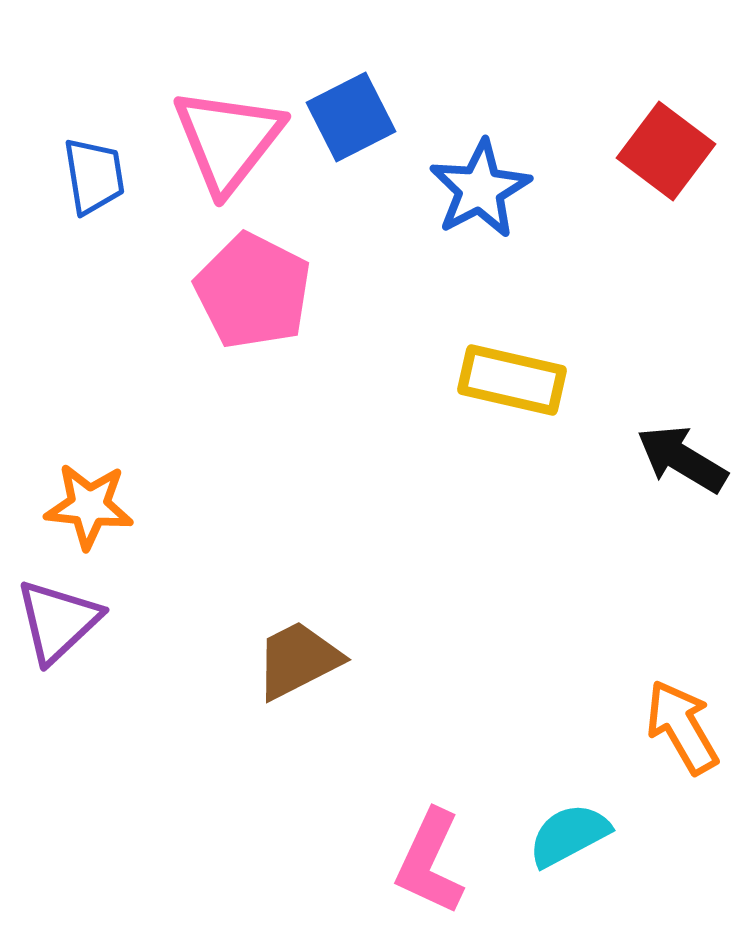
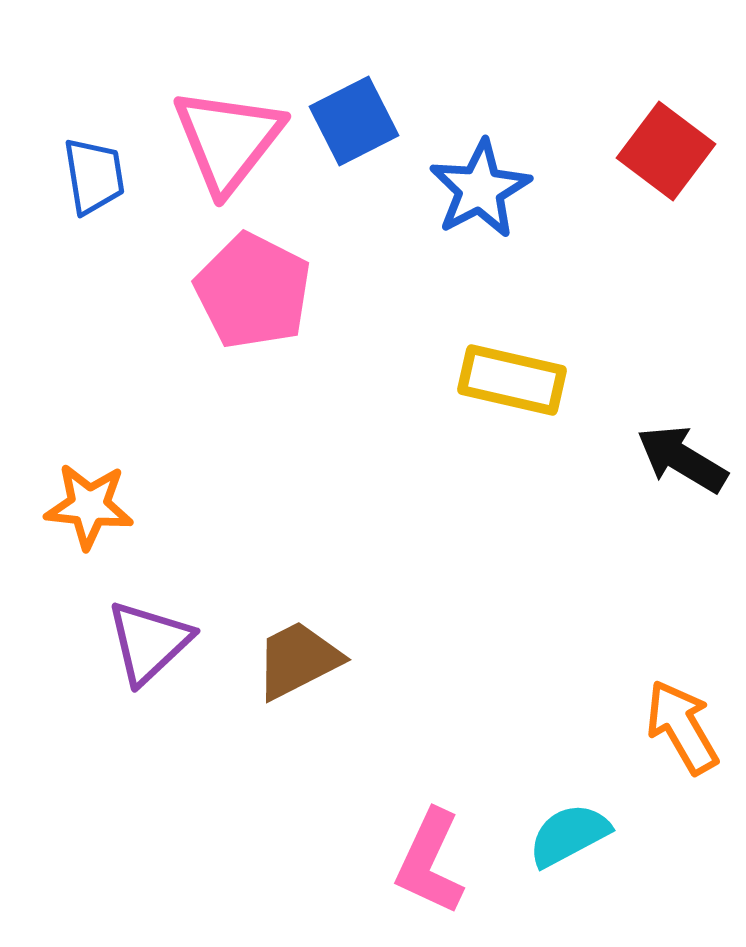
blue square: moved 3 px right, 4 px down
purple triangle: moved 91 px right, 21 px down
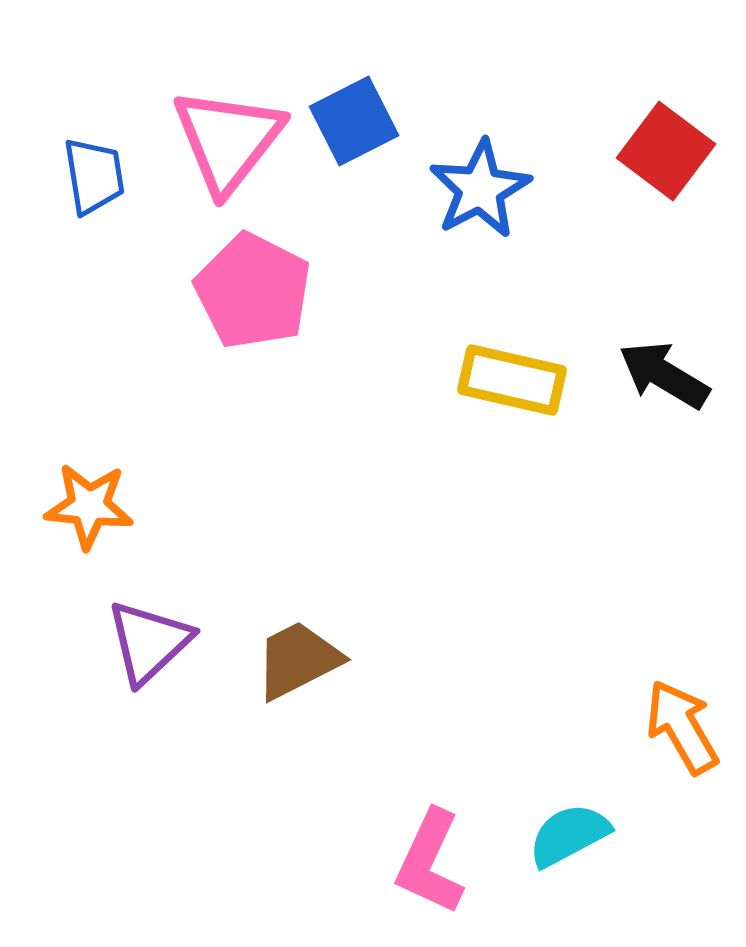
black arrow: moved 18 px left, 84 px up
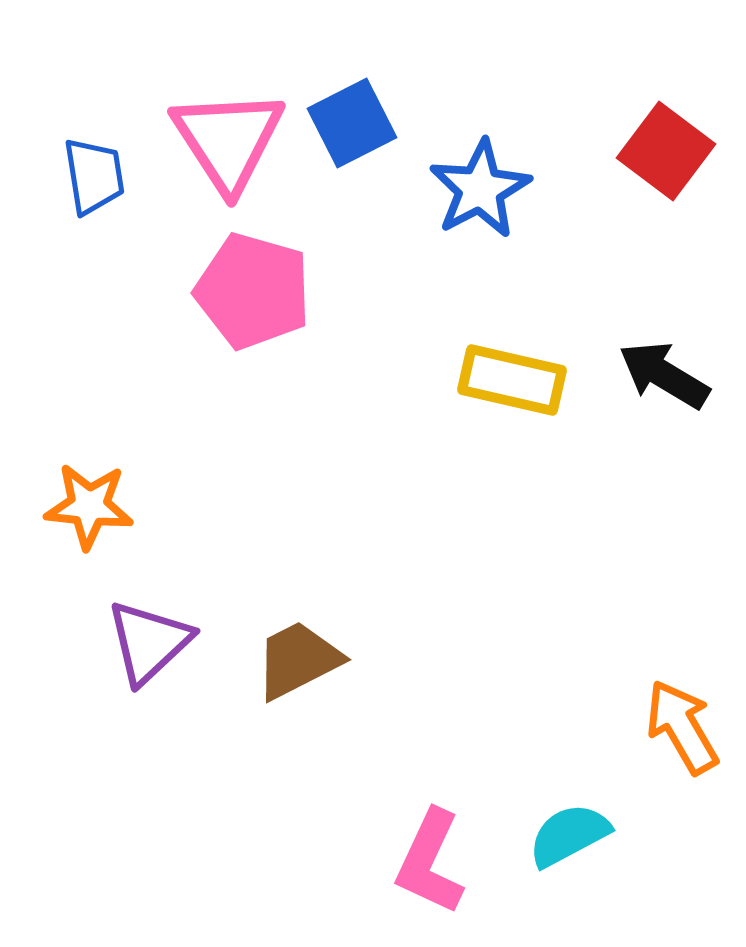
blue square: moved 2 px left, 2 px down
pink triangle: rotated 11 degrees counterclockwise
pink pentagon: rotated 11 degrees counterclockwise
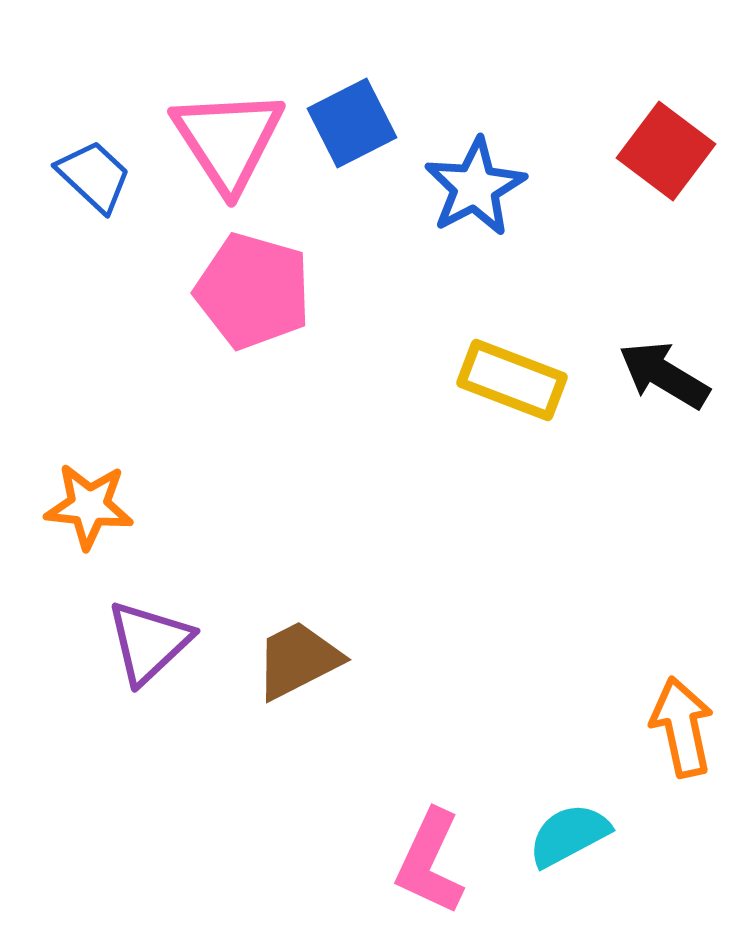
blue trapezoid: rotated 38 degrees counterclockwise
blue star: moved 5 px left, 2 px up
yellow rectangle: rotated 8 degrees clockwise
orange arrow: rotated 18 degrees clockwise
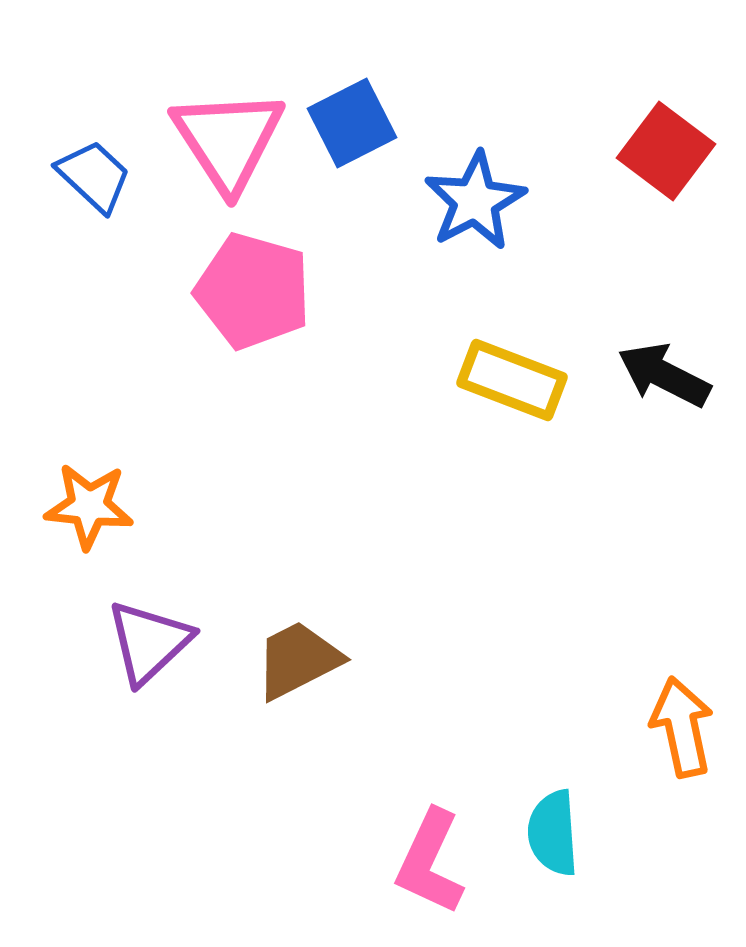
blue star: moved 14 px down
black arrow: rotated 4 degrees counterclockwise
cyan semicircle: moved 16 px left, 2 px up; rotated 66 degrees counterclockwise
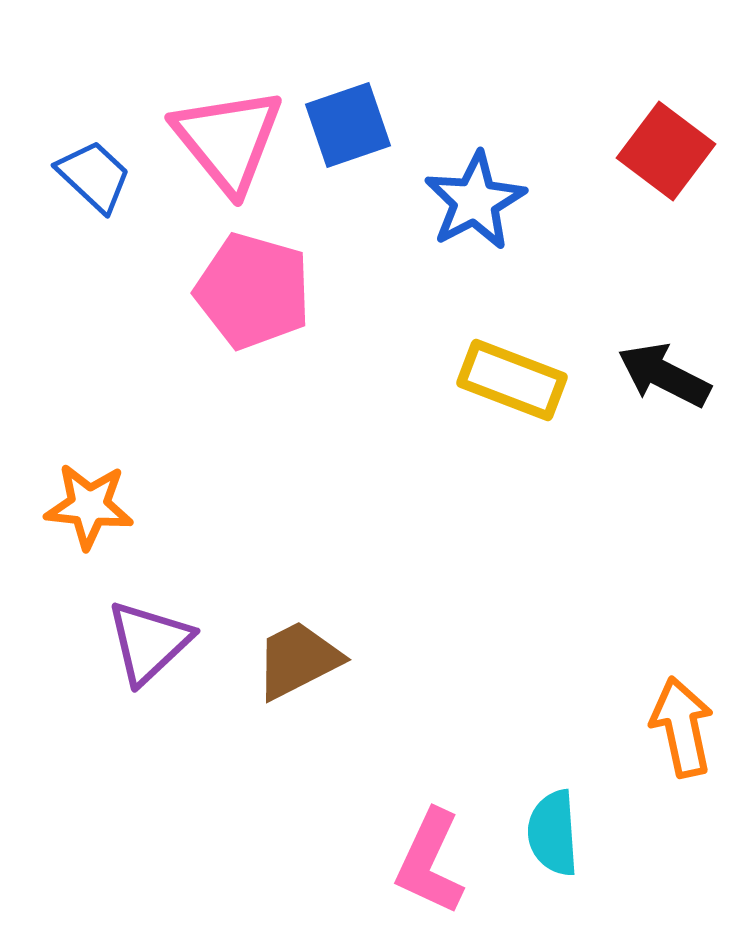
blue square: moved 4 px left, 2 px down; rotated 8 degrees clockwise
pink triangle: rotated 6 degrees counterclockwise
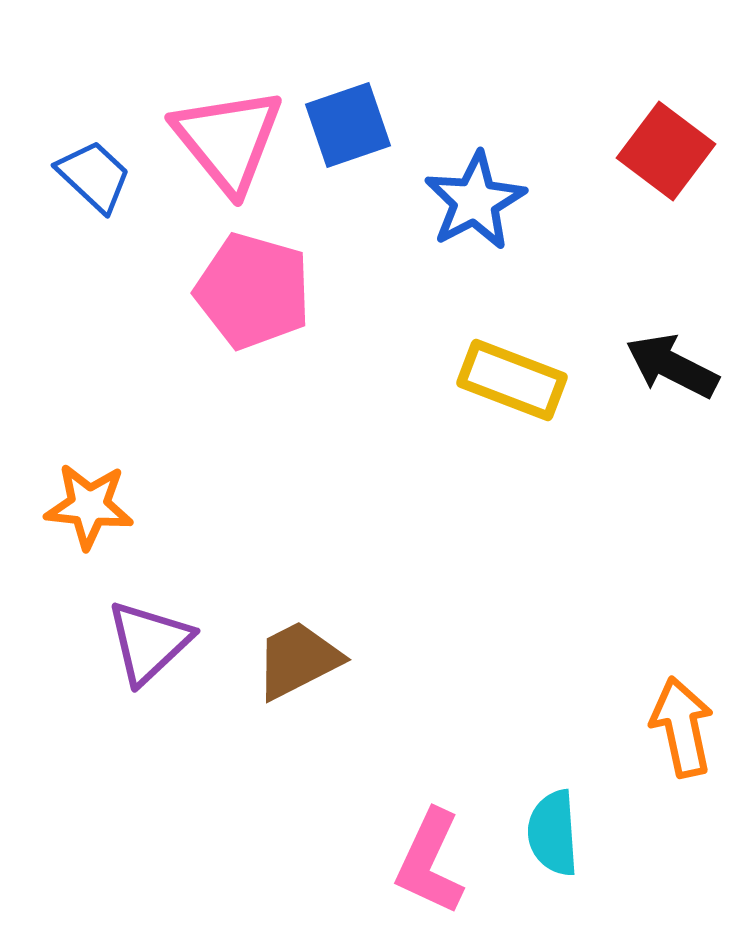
black arrow: moved 8 px right, 9 px up
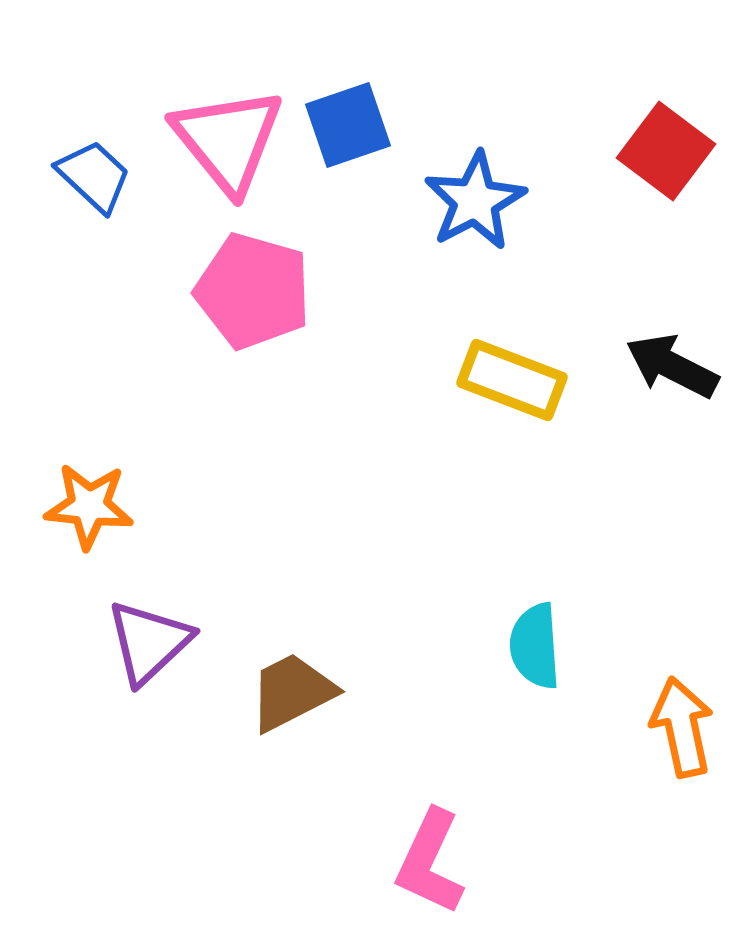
brown trapezoid: moved 6 px left, 32 px down
cyan semicircle: moved 18 px left, 187 px up
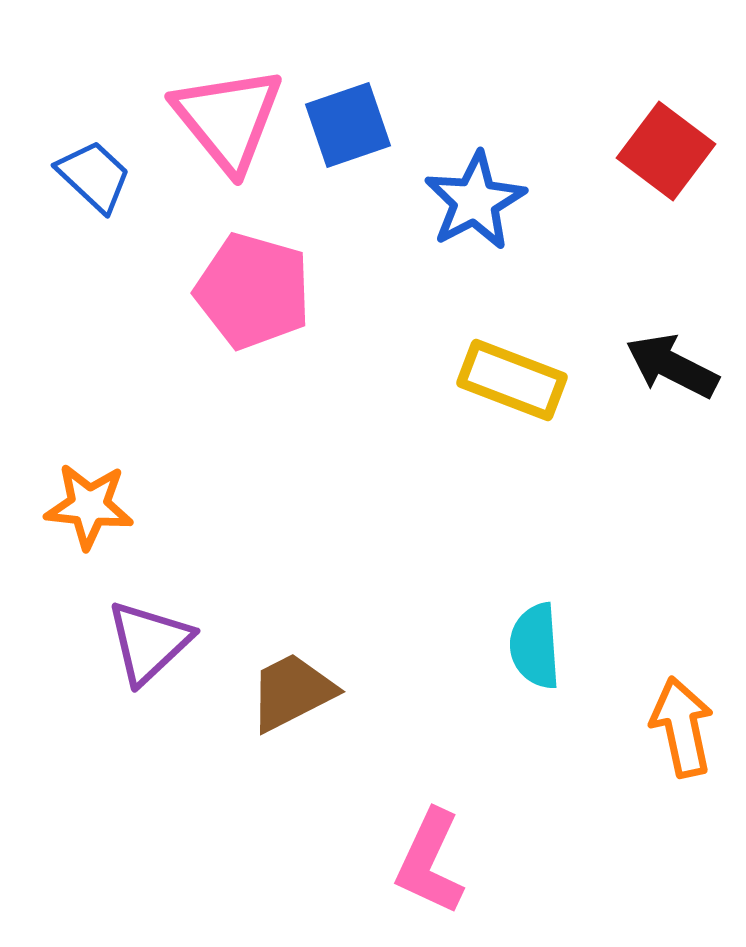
pink triangle: moved 21 px up
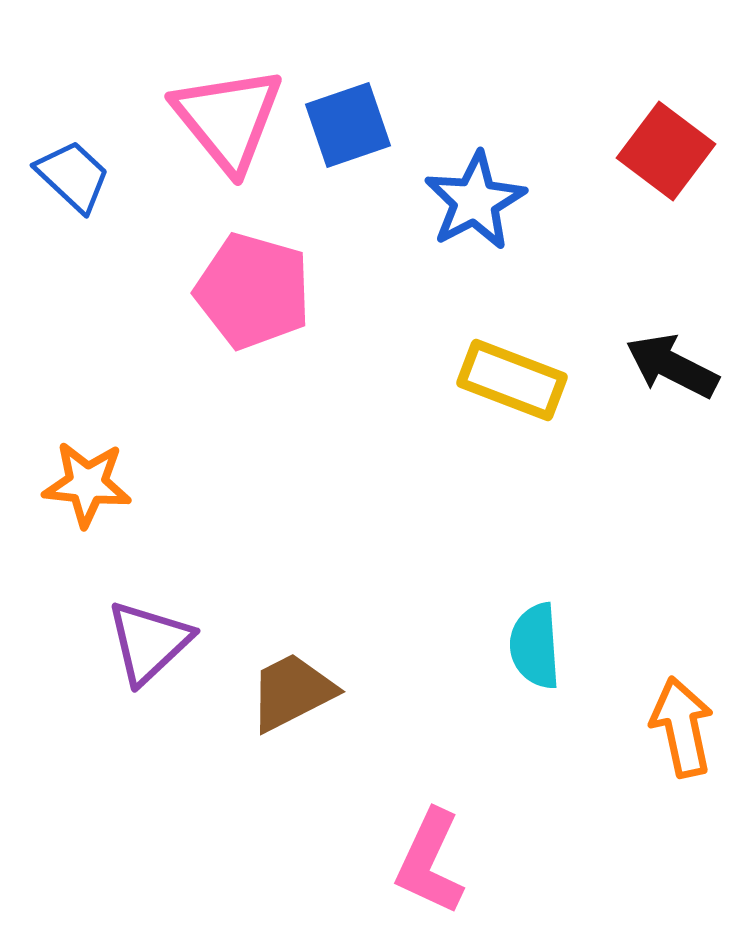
blue trapezoid: moved 21 px left
orange star: moved 2 px left, 22 px up
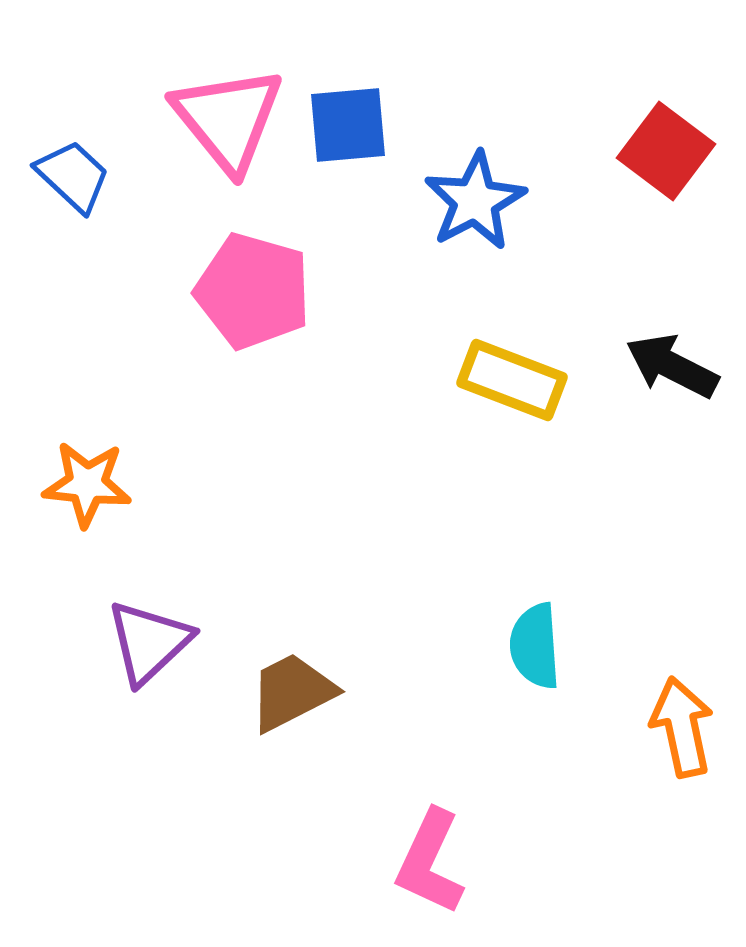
blue square: rotated 14 degrees clockwise
